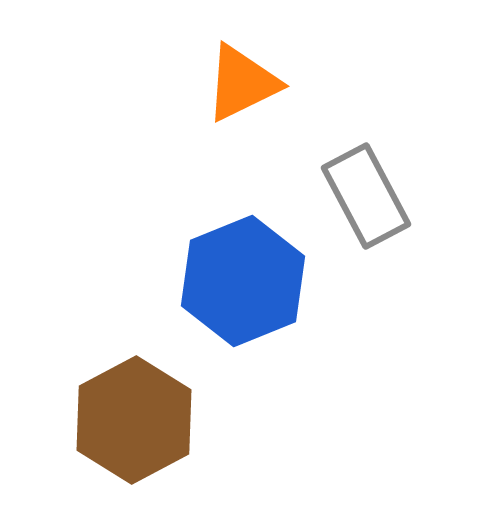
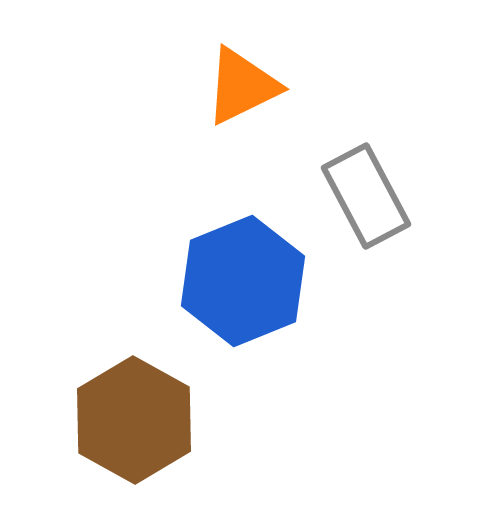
orange triangle: moved 3 px down
brown hexagon: rotated 3 degrees counterclockwise
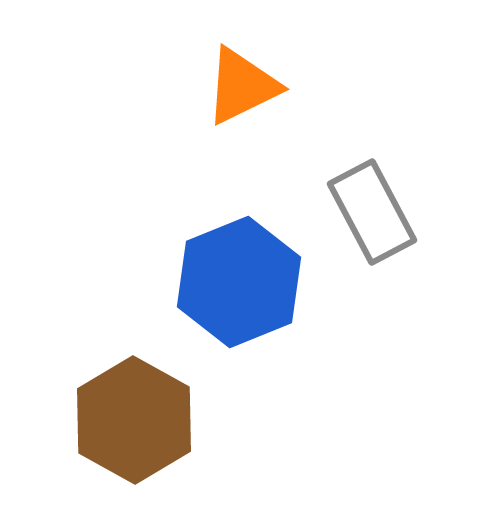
gray rectangle: moved 6 px right, 16 px down
blue hexagon: moved 4 px left, 1 px down
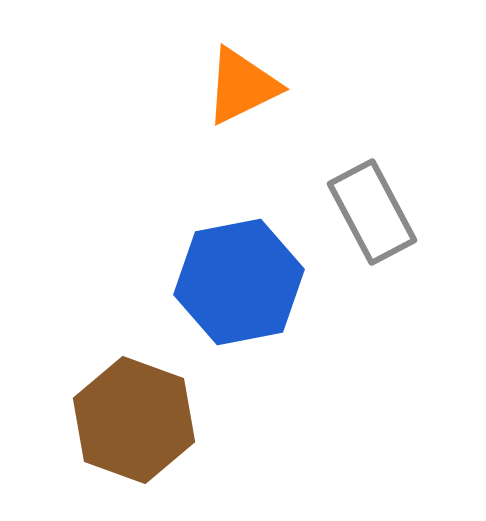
blue hexagon: rotated 11 degrees clockwise
brown hexagon: rotated 9 degrees counterclockwise
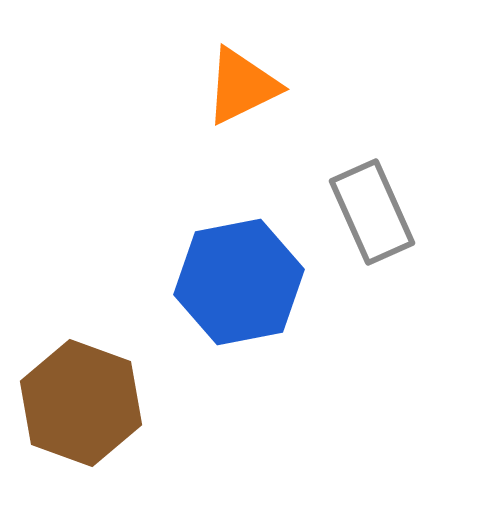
gray rectangle: rotated 4 degrees clockwise
brown hexagon: moved 53 px left, 17 px up
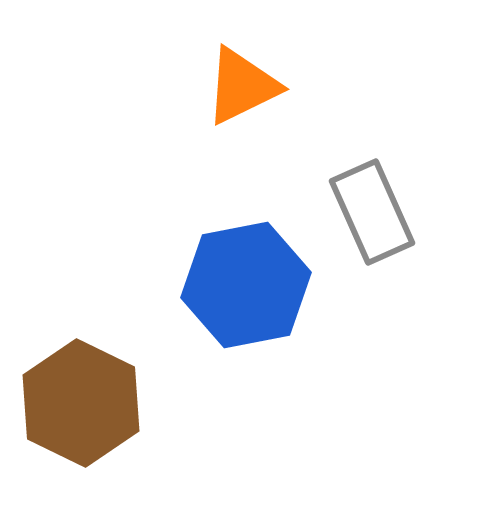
blue hexagon: moved 7 px right, 3 px down
brown hexagon: rotated 6 degrees clockwise
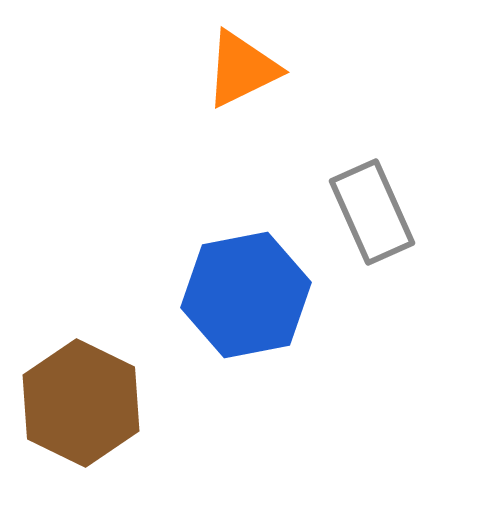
orange triangle: moved 17 px up
blue hexagon: moved 10 px down
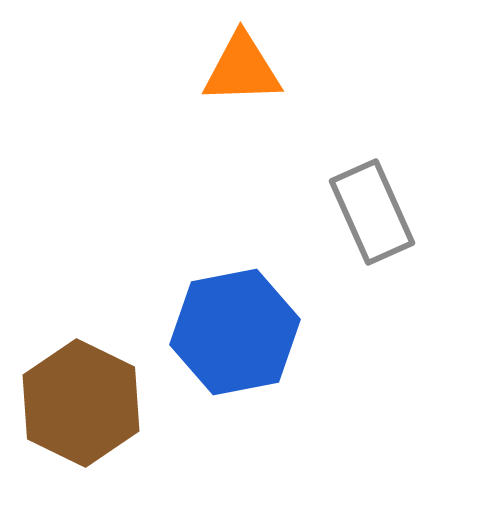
orange triangle: rotated 24 degrees clockwise
blue hexagon: moved 11 px left, 37 px down
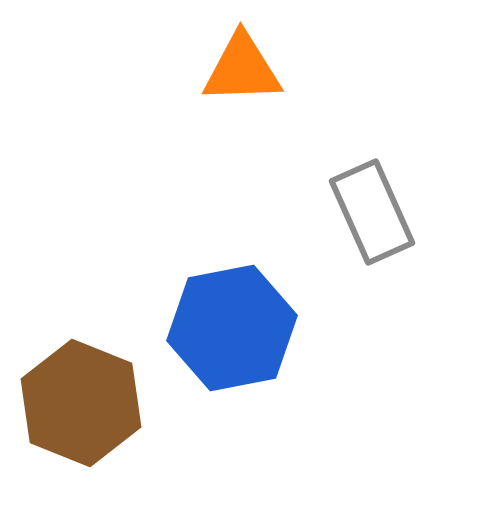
blue hexagon: moved 3 px left, 4 px up
brown hexagon: rotated 4 degrees counterclockwise
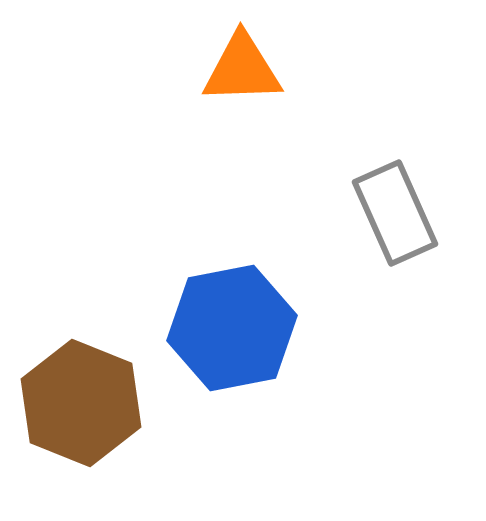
gray rectangle: moved 23 px right, 1 px down
